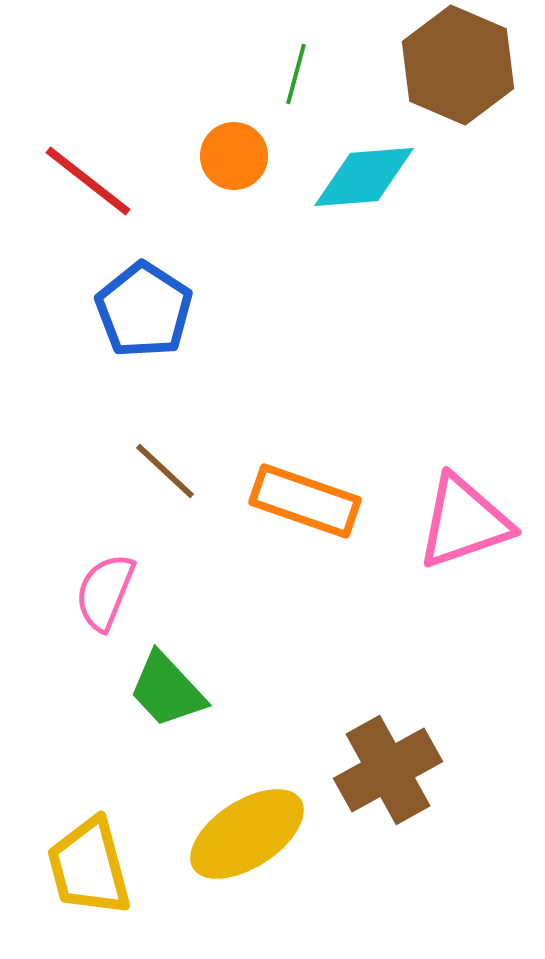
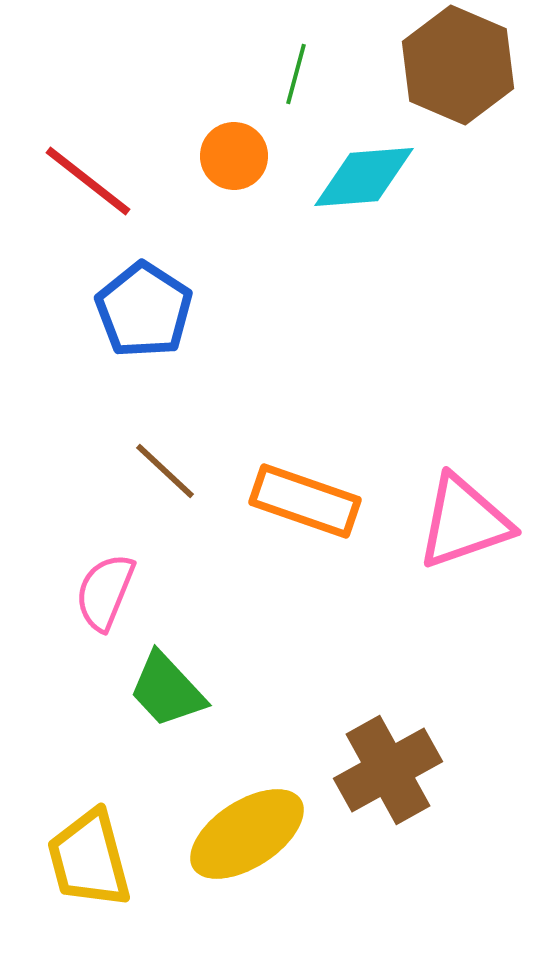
yellow trapezoid: moved 8 px up
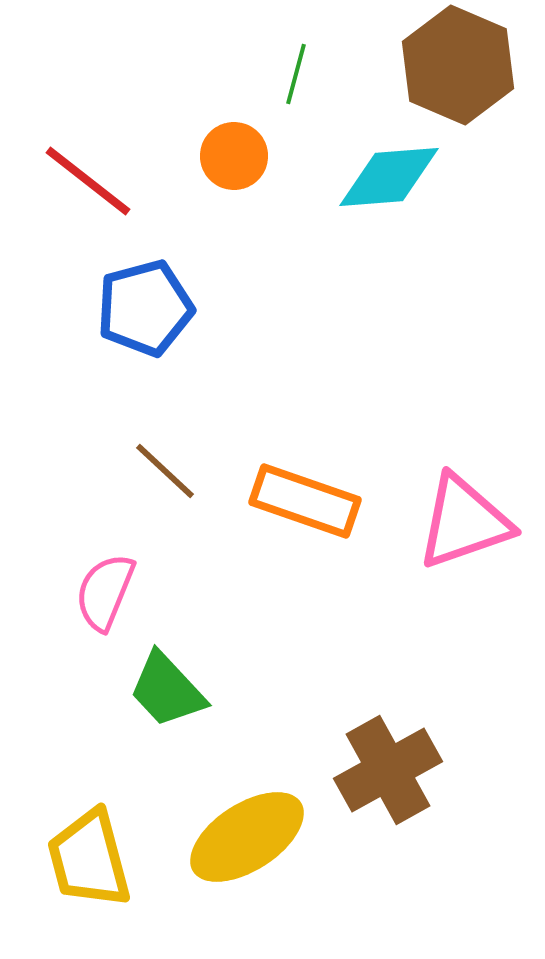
cyan diamond: moved 25 px right
blue pentagon: moved 1 px right, 2 px up; rotated 24 degrees clockwise
yellow ellipse: moved 3 px down
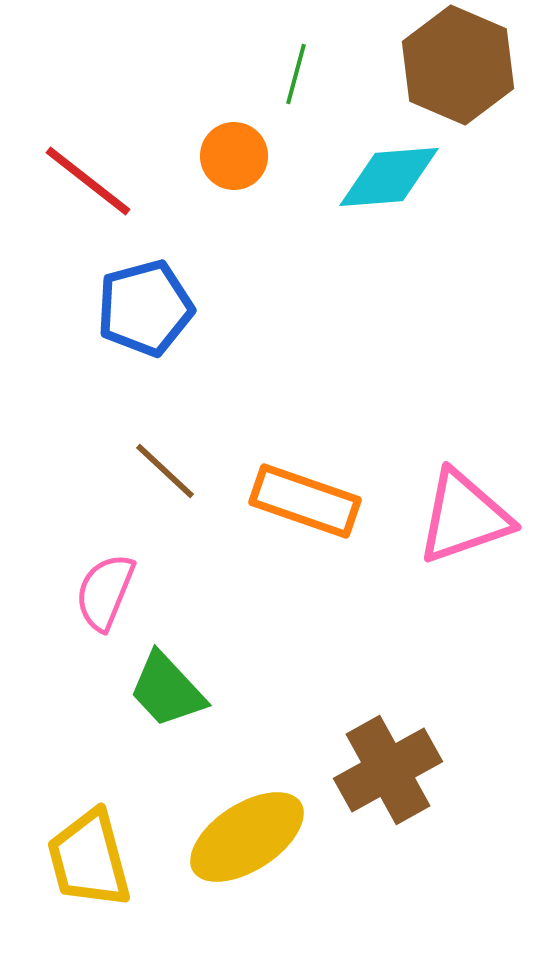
pink triangle: moved 5 px up
